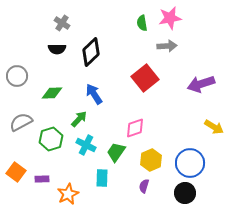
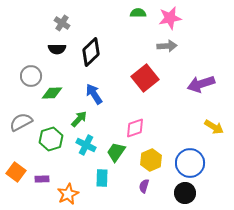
green semicircle: moved 4 px left, 10 px up; rotated 98 degrees clockwise
gray circle: moved 14 px right
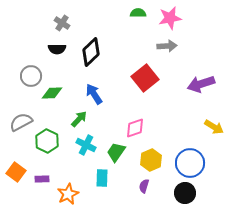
green hexagon: moved 4 px left, 2 px down; rotated 15 degrees counterclockwise
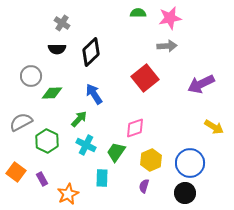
purple arrow: rotated 8 degrees counterclockwise
purple rectangle: rotated 64 degrees clockwise
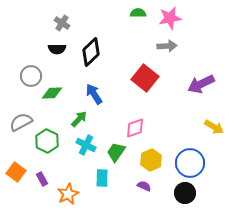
red square: rotated 12 degrees counterclockwise
purple semicircle: rotated 96 degrees clockwise
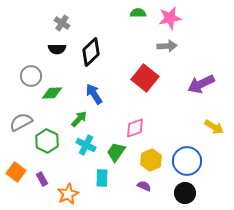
blue circle: moved 3 px left, 2 px up
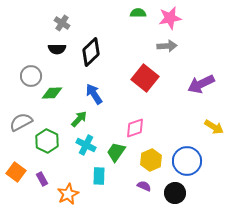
cyan rectangle: moved 3 px left, 2 px up
black circle: moved 10 px left
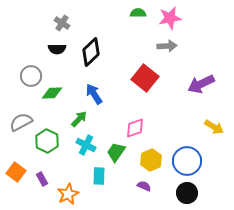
black circle: moved 12 px right
